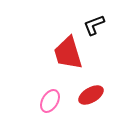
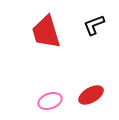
red trapezoid: moved 22 px left, 21 px up
pink ellipse: rotated 40 degrees clockwise
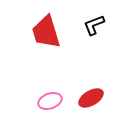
red ellipse: moved 3 px down
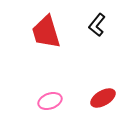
black L-shape: moved 3 px right; rotated 30 degrees counterclockwise
red ellipse: moved 12 px right
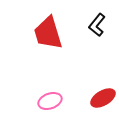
red trapezoid: moved 2 px right, 1 px down
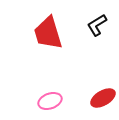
black L-shape: rotated 20 degrees clockwise
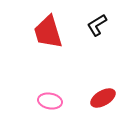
red trapezoid: moved 1 px up
pink ellipse: rotated 30 degrees clockwise
